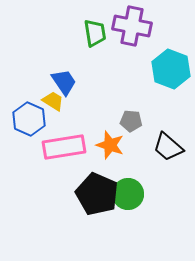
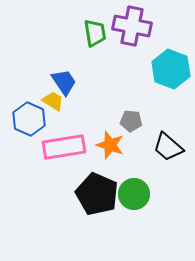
green circle: moved 6 px right
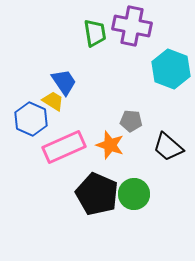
blue hexagon: moved 2 px right
pink rectangle: rotated 15 degrees counterclockwise
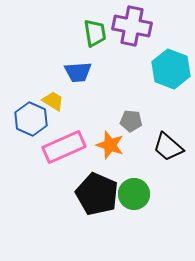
blue trapezoid: moved 14 px right, 10 px up; rotated 120 degrees clockwise
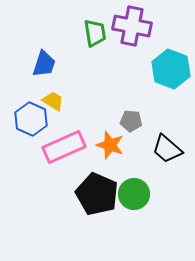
blue trapezoid: moved 34 px left, 8 px up; rotated 68 degrees counterclockwise
black trapezoid: moved 1 px left, 2 px down
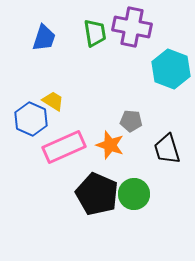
purple cross: moved 1 px down
blue trapezoid: moved 26 px up
black trapezoid: rotated 32 degrees clockwise
